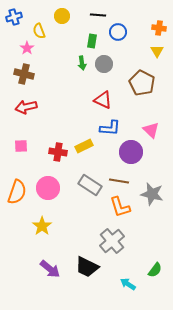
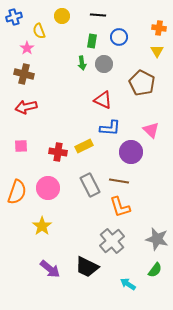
blue circle: moved 1 px right, 5 px down
gray rectangle: rotated 30 degrees clockwise
gray star: moved 5 px right, 45 px down
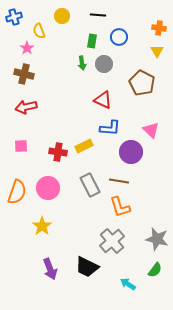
purple arrow: rotated 30 degrees clockwise
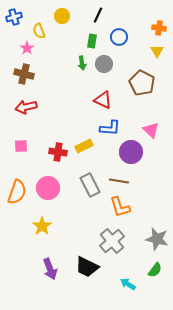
black line: rotated 70 degrees counterclockwise
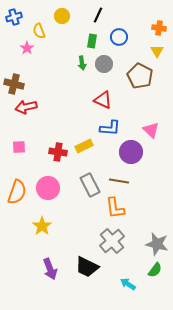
brown cross: moved 10 px left, 10 px down
brown pentagon: moved 2 px left, 7 px up
pink square: moved 2 px left, 1 px down
orange L-shape: moved 5 px left, 1 px down; rotated 10 degrees clockwise
gray star: moved 5 px down
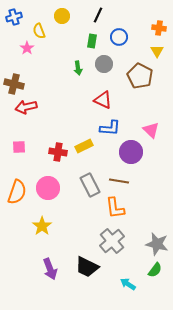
green arrow: moved 4 px left, 5 px down
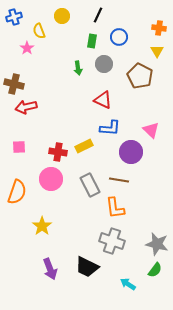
brown line: moved 1 px up
pink circle: moved 3 px right, 9 px up
gray cross: rotated 30 degrees counterclockwise
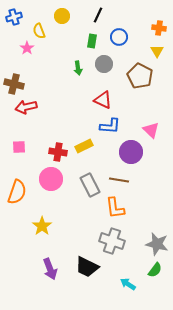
blue L-shape: moved 2 px up
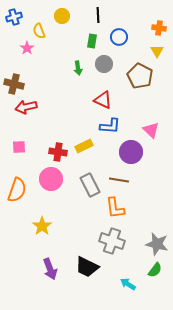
black line: rotated 28 degrees counterclockwise
orange semicircle: moved 2 px up
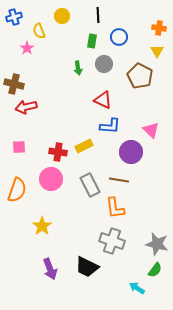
cyan arrow: moved 9 px right, 4 px down
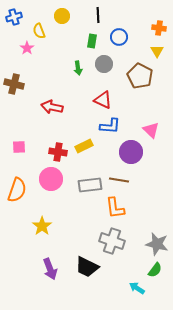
red arrow: moved 26 px right; rotated 25 degrees clockwise
gray rectangle: rotated 70 degrees counterclockwise
